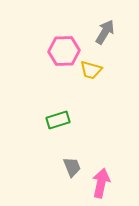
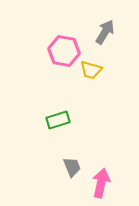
pink hexagon: rotated 12 degrees clockwise
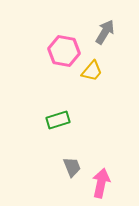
yellow trapezoid: moved 1 px right, 1 px down; rotated 65 degrees counterclockwise
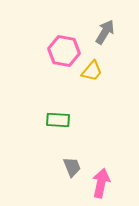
green rectangle: rotated 20 degrees clockwise
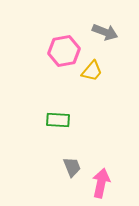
gray arrow: rotated 80 degrees clockwise
pink hexagon: rotated 20 degrees counterclockwise
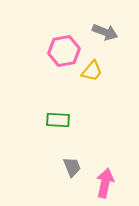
pink arrow: moved 4 px right
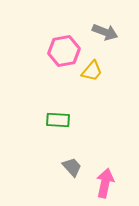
gray trapezoid: rotated 20 degrees counterclockwise
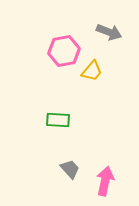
gray arrow: moved 4 px right
gray trapezoid: moved 2 px left, 2 px down
pink arrow: moved 2 px up
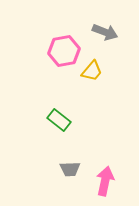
gray arrow: moved 4 px left
green rectangle: moved 1 px right; rotated 35 degrees clockwise
gray trapezoid: rotated 130 degrees clockwise
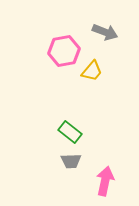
green rectangle: moved 11 px right, 12 px down
gray trapezoid: moved 1 px right, 8 px up
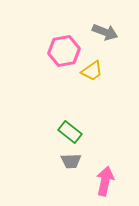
yellow trapezoid: rotated 15 degrees clockwise
